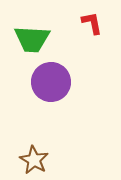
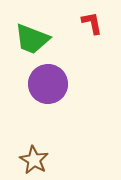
green trapezoid: rotated 18 degrees clockwise
purple circle: moved 3 px left, 2 px down
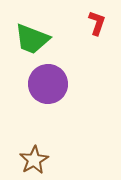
red L-shape: moved 5 px right; rotated 30 degrees clockwise
brown star: rotated 12 degrees clockwise
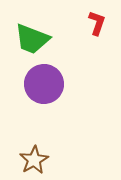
purple circle: moved 4 px left
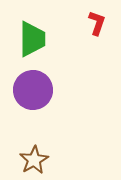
green trapezoid: rotated 111 degrees counterclockwise
purple circle: moved 11 px left, 6 px down
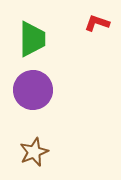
red L-shape: rotated 90 degrees counterclockwise
brown star: moved 8 px up; rotated 8 degrees clockwise
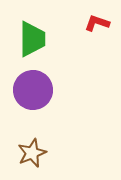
brown star: moved 2 px left, 1 px down
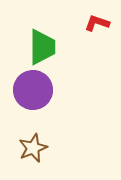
green trapezoid: moved 10 px right, 8 px down
brown star: moved 1 px right, 5 px up
